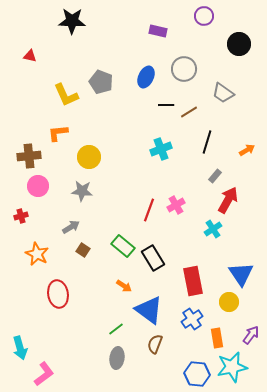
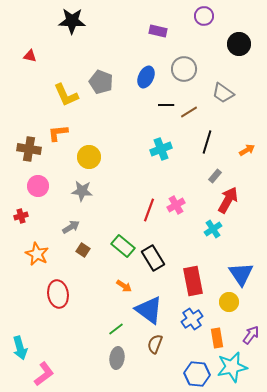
brown cross at (29, 156): moved 7 px up; rotated 15 degrees clockwise
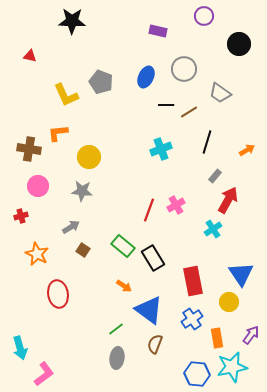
gray trapezoid at (223, 93): moved 3 px left
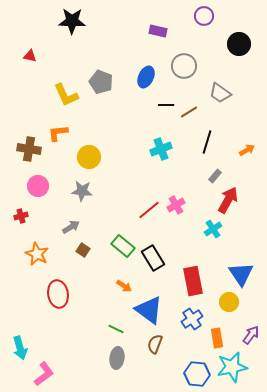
gray circle at (184, 69): moved 3 px up
red line at (149, 210): rotated 30 degrees clockwise
green line at (116, 329): rotated 63 degrees clockwise
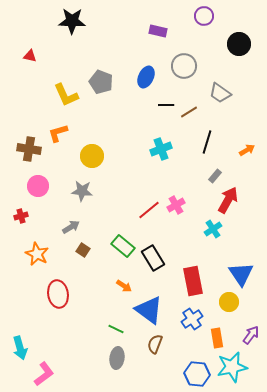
orange L-shape at (58, 133): rotated 10 degrees counterclockwise
yellow circle at (89, 157): moved 3 px right, 1 px up
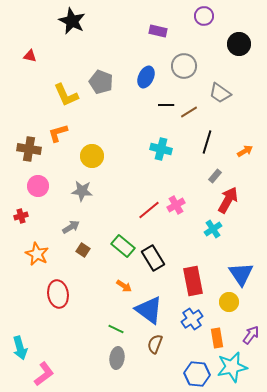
black star at (72, 21): rotated 24 degrees clockwise
cyan cross at (161, 149): rotated 35 degrees clockwise
orange arrow at (247, 150): moved 2 px left, 1 px down
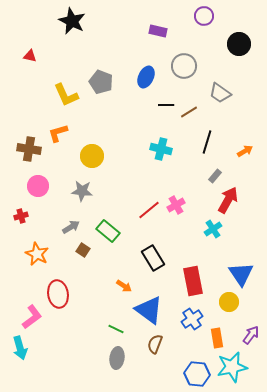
green rectangle at (123, 246): moved 15 px left, 15 px up
pink L-shape at (44, 374): moved 12 px left, 57 px up
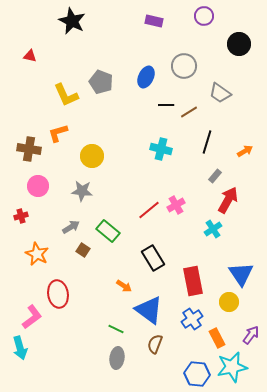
purple rectangle at (158, 31): moved 4 px left, 10 px up
orange rectangle at (217, 338): rotated 18 degrees counterclockwise
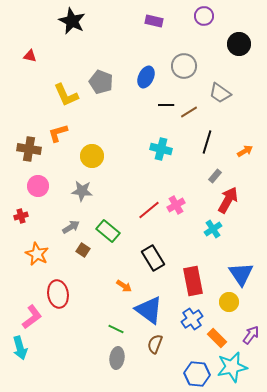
orange rectangle at (217, 338): rotated 18 degrees counterclockwise
